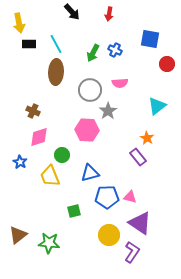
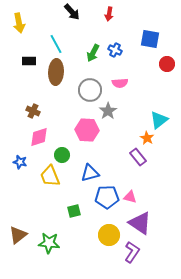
black rectangle: moved 17 px down
cyan triangle: moved 2 px right, 14 px down
blue star: rotated 16 degrees counterclockwise
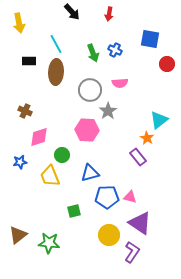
green arrow: rotated 48 degrees counterclockwise
brown cross: moved 8 px left
blue star: rotated 24 degrees counterclockwise
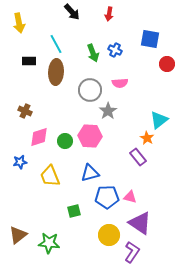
pink hexagon: moved 3 px right, 6 px down
green circle: moved 3 px right, 14 px up
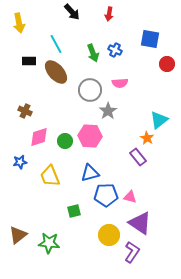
brown ellipse: rotated 45 degrees counterclockwise
blue pentagon: moved 1 px left, 2 px up
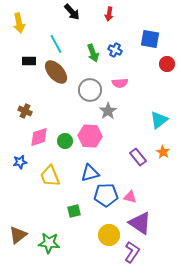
orange star: moved 16 px right, 14 px down
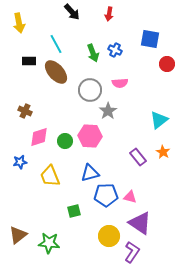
yellow circle: moved 1 px down
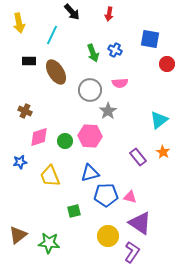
cyan line: moved 4 px left, 9 px up; rotated 54 degrees clockwise
brown ellipse: rotated 10 degrees clockwise
yellow circle: moved 1 px left
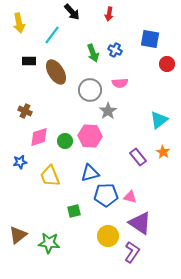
cyan line: rotated 12 degrees clockwise
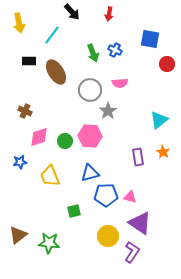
purple rectangle: rotated 30 degrees clockwise
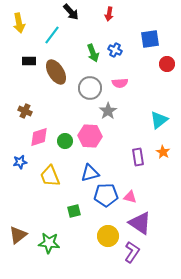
black arrow: moved 1 px left
blue square: rotated 18 degrees counterclockwise
gray circle: moved 2 px up
